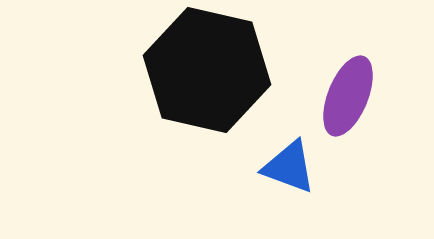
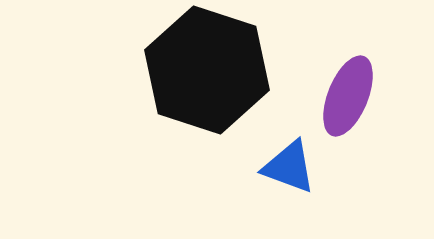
black hexagon: rotated 5 degrees clockwise
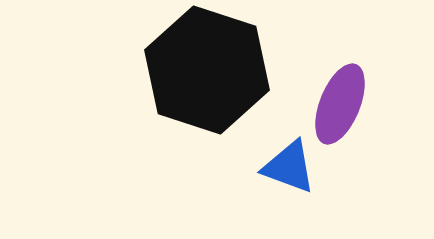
purple ellipse: moved 8 px left, 8 px down
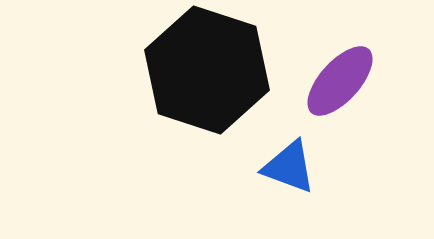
purple ellipse: moved 23 px up; rotated 20 degrees clockwise
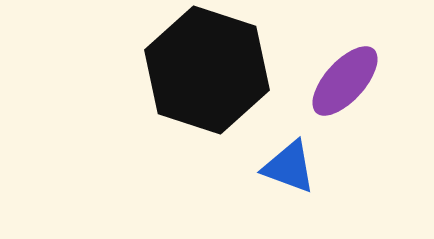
purple ellipse: moved 5 px right
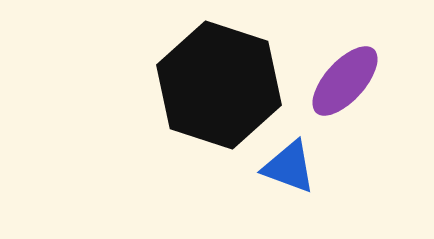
black hexagon: moved 12 px right, 15 px down
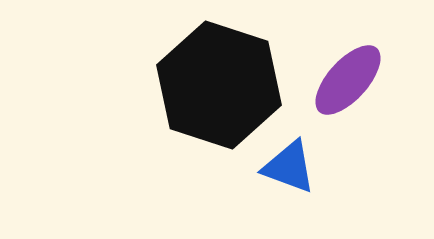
purple ellipse: moved 3 px right, 1 px up
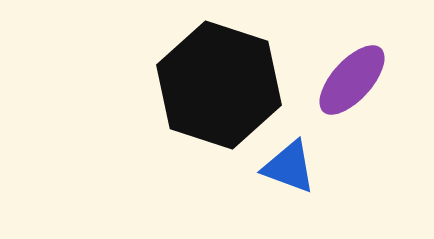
purple ellipse: moved 4 px right
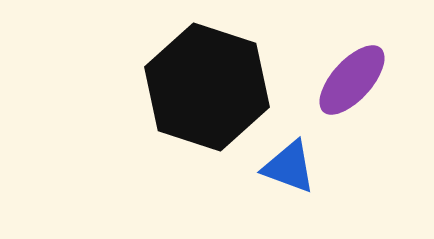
black hexagon: moved 12 px left, 2 px down
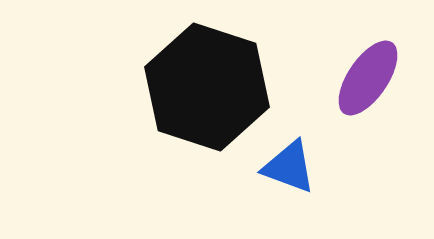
purple ellipse: moved 16 px right, 2 px up; rotated 8 degrees counterclockwise
